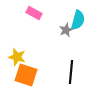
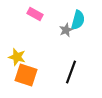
pink rectangle: moved 1 px right, 1 px down
black line: rotated 15 degrees clockwise
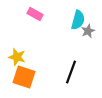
gray star: moved 22 px right, 1 px down
orange square: moved 2 px left, 2 px down
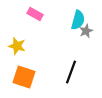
gray star: moved 2 px left
yellow star: moved 11 px up
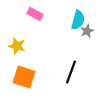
gray star: moved 1 px right
